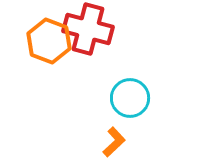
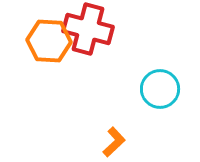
orange hexagon: rotated 18 degrees counterclockwise
cyan circle: moved 30 px right, 9 px up
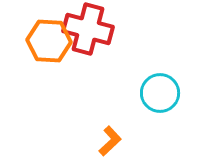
cyan circle: moved 4 px down
orange L-shape: moved 4 px left, 1 px up
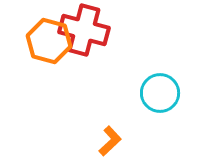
red cross: moved 4 px left, 1 px down
orange hexagon: rotated 12 degrees clockwise
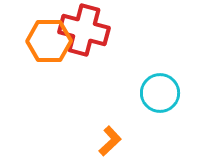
orange hexagon: rotated 15 degrees counterclockwise
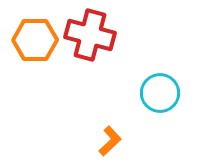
red cross: moved 6 px right, 5 px down
orange hexagon: moved 14 px left, 1 px up
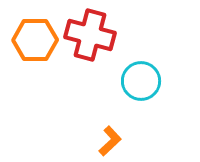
cyan circle: moved 19 px left, 12 px up
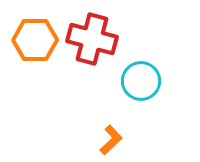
red cross: moved 2 px right, 4 px down
orange L-shape: moved 1 px right, 1 px up
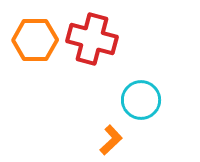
cyan circle: moved 19 px down
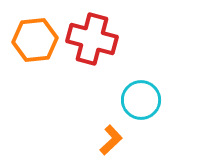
orange hexagon: rotated 6 degrees counterclockwise
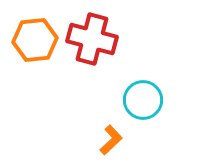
cyan circle: moved 2 px right
